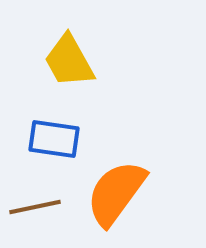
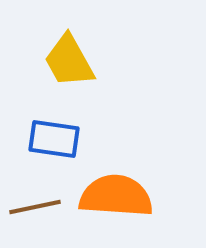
orange semicircle: moved 3 px down; rotated 58 degrees clockwise
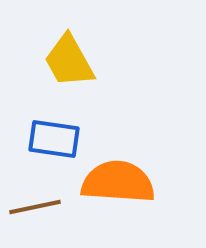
orange semicircle: moved 2 px right, 14 px up
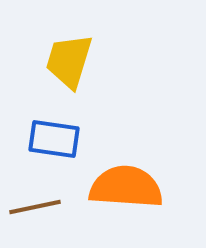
yellow trapezoid: rotated 46 degrees clockwise
orange semicircle: moved 8 px right, 5 px down
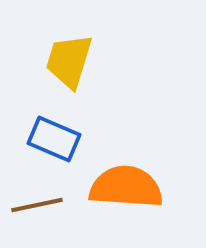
blue rectangle: rotated 15 degrees clockwise
brown line: moved 2 px right, 2 px up
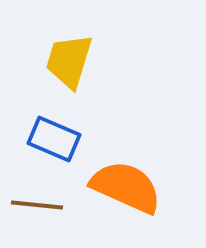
orange semicircle: rotated 20 degrees clockwise
brown line: rotated 18 degrees clockwise
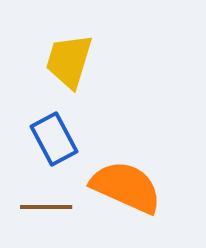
blue rectangle: rotated 39 degrees clockwise
brown line: moved 9 px right, 2 px down; rotated 6 degrees counterclockwise
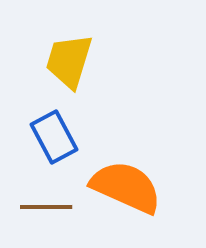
blue rectangle: moved 2 px up
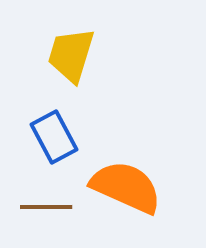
yellow trapezoid: moved 2 px right, 6 px up
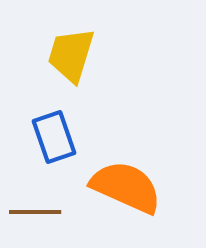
blue rectangle: rotated 9 degrees clockwise
brown line: moved 11 px left, 5 px down
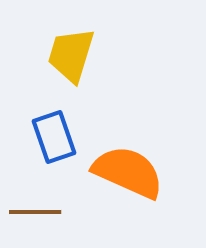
orange semicircle: moved 2 px right, 15 px up
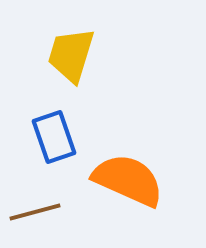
orange semicircle: moved 8 px down
brown line: rotated 15 degrees counterclockwise
